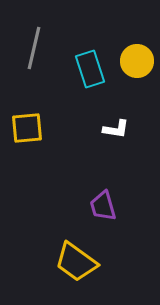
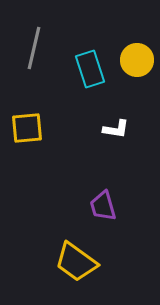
yellow circle: moved 1 px up
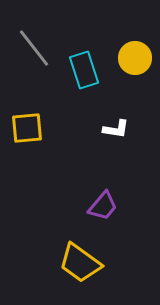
gray line: rotated 51 degrees counterclockwise
yellow circle: moved 2 px left, 2 px up
cyan rectangle: moved 6 px left, 1 px down
purple trapezoid: rotated 124 degrees counterclockwise
yellow trapezoid: moved 4 px right, 1 px down
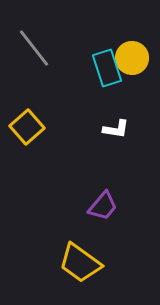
yellow circle: moved 3 px left
cyan rectangle: moved 23 px right, 2 px up
yellow square: moved 1 px up; rotated 36 degrees counterclockwise
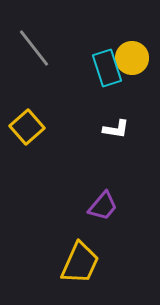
yellow trapezoid: rotated 102 degrees counterclockwise
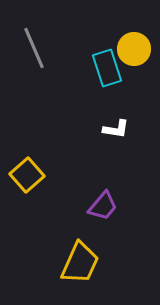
gray line: rotated 15 degrees clockwise
yellow circle: moved 2 px right, 9 px up
yellow square: moved 48 px down
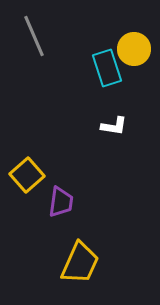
gray line: moved 12 px up
white L-shape: moved 2 px left, 3 px up
purple trapezoid: moved 42 px left, 4 px up; rotated 32 degrees counterclockwise
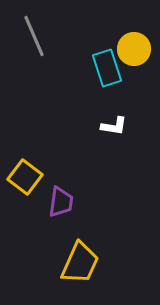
yellow square: moved 2 px left, 2 px down; rotated 12 degrees counterclockwise
